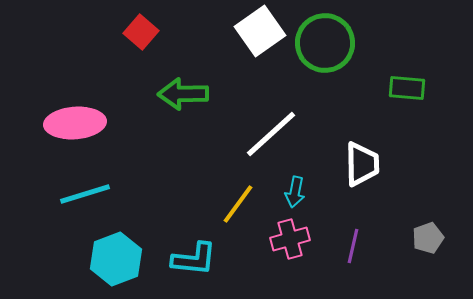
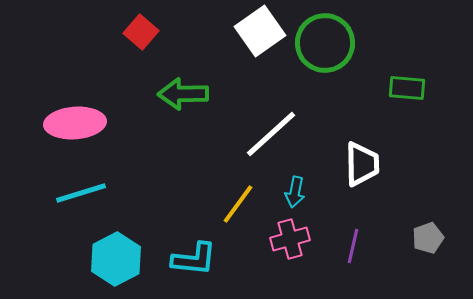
cyan line: moved 4 px left, 1 px up
cyan hexagon: rotated 6 degrees counterclockwise
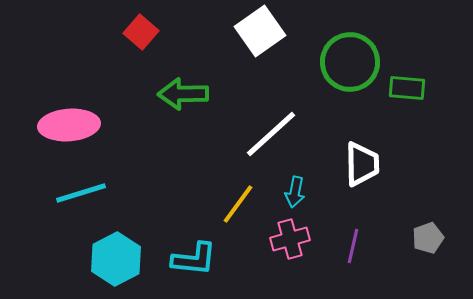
green circle: moved 25 px right, 19 px down
pink ellipse: moved 6 px left, 2 px down
